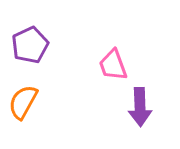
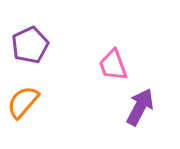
orange semicircle: rotated 12 degrees clockwise
purple arrow: rotated 150 degrees counterclockwise
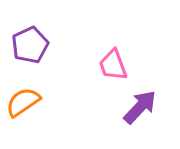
orange semicircle: rotated 15 degrees clockwise
purple arrow: rotated 15 degrees clockwise
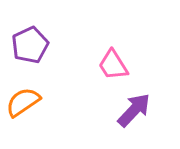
pink trapezoid: rotated 12 degrees counterclockwise
purple arrow: moved 6 px left, 3 px down
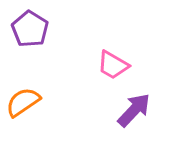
purple pentagon: moved 16 px up; rotated 15 degrees counterclockwise
pink trapezoid: rotated 28 degrees counterclockwise
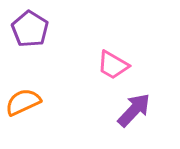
orange semicircle: rotated 9 degrees clockwise
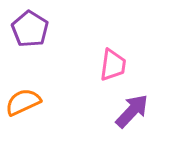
pink trapezoid: rotated 112 degrees counterclockwise
purple arrow: moved 2 px left, 1 px down
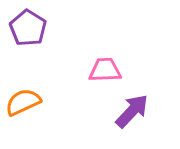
purple pentagon: moved 2 px left, 1 px up
pink trapezoid: moved 8 px left, 5 px down; rotated 100 degrees counterclockwise
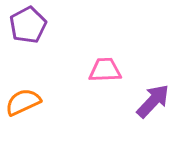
purple pentagon: moved 3 px up; rotated 12 degrees clockwise
purple arrow: moved 21 px right, 10 px up
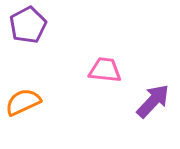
pink trapezoid: rotated 8 degrees clockwise
